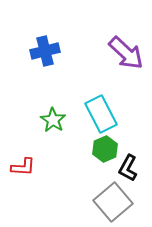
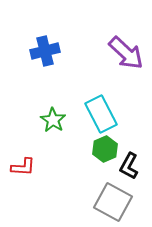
black L-shape: moved 1 px right, 2 px up
gray square: rotated 21 degrees counterclockwise
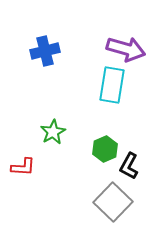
purple arrow: moved 4 px up; rotated 27 degrees counterclockwise
cyan rectangle: moved 11 px right, 29 px up; rotated 36 degrees clockwise
green star: moved 12 px down; rotated 10 degrees clockwise
gray square: rotated 15 degrees clockwise
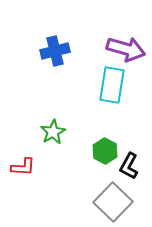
blue cross: moved 10 px right
green hexagon: moved 2 px down; rotated 10 degrees counterclockwise
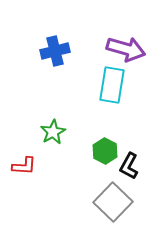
red L-shape: moved 1 px right, 1 px up
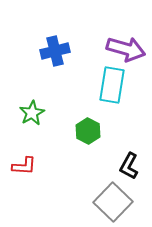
green star: moved 21 px left, 19 px up
green hexagon: moved 17 px left, 20 px up
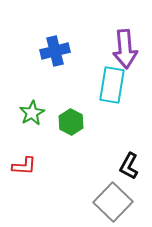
purple arrow: moved 1 px left; rotated 69 degrees clockwise
green hexagon: moved 17 px left, 9 px up
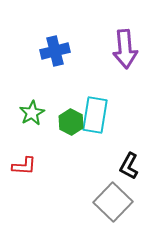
cyan rectangle: moved 17 px left, 30 px down
